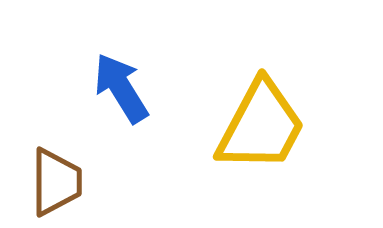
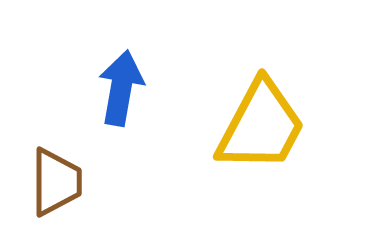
blue arrow: rotated 42 degrees clockwise
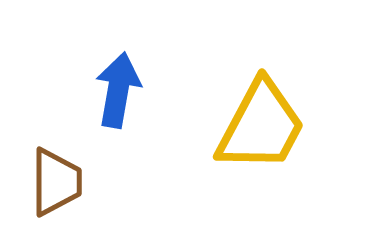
blue arrow: moved 3 px left, 2 px down
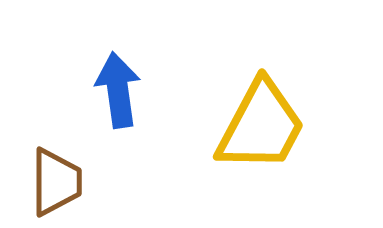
blue arrow: rotated 18 degrees counterclockwise
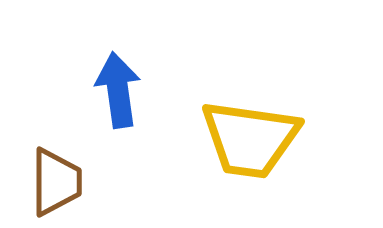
yellow trapezoid: moved 11 px left, 13 px down; rotated 70 degrees clockwise
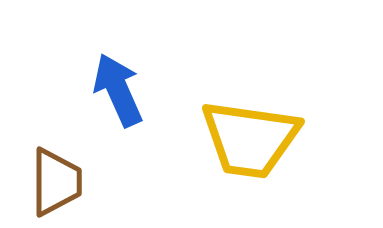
blue arrow: rotated 16 degrees counterclockwise
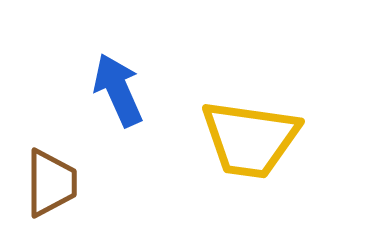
brown trapezoid: moved 5 px left, 1 px down
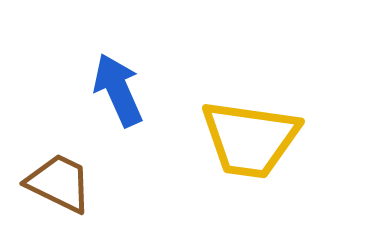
brown trapezoid: moved 8 px right; rotated 64 degrees counterclockwise
